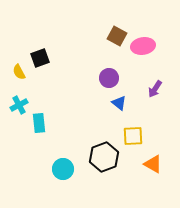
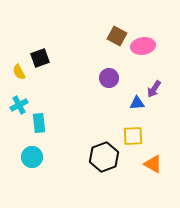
purple arrow: moved 1 px left
blue triangle: moved 18 px right; rotated 42 degrees counterclockwise
cyan circle: moved 31 px left, 12 px up
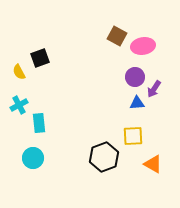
purple circle: moved 26 px right, 1 px up
cyan circle: moved 1 px right, 1 px down
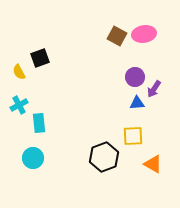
pink ellipse: moved 1 px right, 12 px up
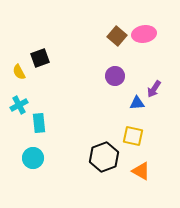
brown square: rotated 12 degrees clockwise
purple circle: moved 20 px left, 1 px up
yellow square: rotated 15 degrees clockwise
orange triangle: moved 12 px left, 7 px down
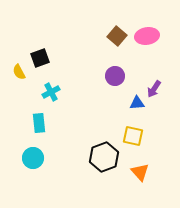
pink ellipse: moved 3 px right, 2 px down
cyan cross: moved 32 px right, 13 px up
orange triangle: moved 1 px left, 1 px down; rotated 18 degrees clockwise
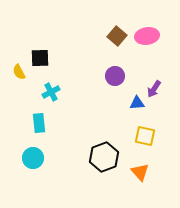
black square: rotated 18 degrees clockwise
yellow square: moved 12 px right
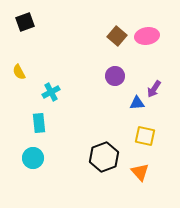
black square: moved 15 px left, 36 px up; rotated 18 degrees counterclockwise
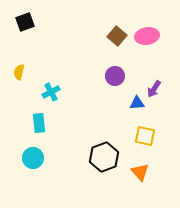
yellow semicircle: rotated 42 degrees clockwise
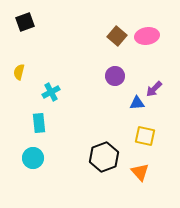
purple arrow: rotated 12 degrees clockwise
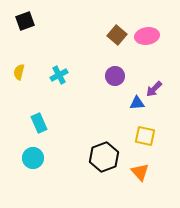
black square: moved 1 px up
brown square: moved 1 px up
cyan cross: moved 8 px right, 17 px up
cyan rectangle: rotated 18 degrees counterclockwise
